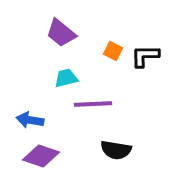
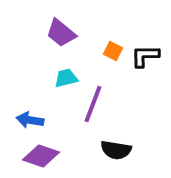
purple line: rotated 66 degrees counterclockwise
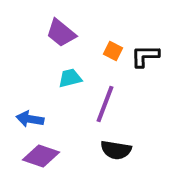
cyan trapezoid: moved 4 px right
purple line: moved 12 px right
blue arrow: moved 1 px up
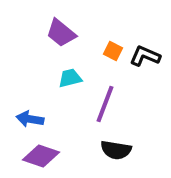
black L-shape: rotated 24 degrees clockwise
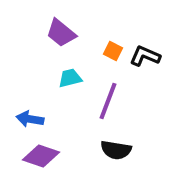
purple line: moved 3 px right, 3 px up
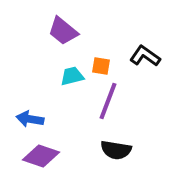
purple trapezoid: moved 2 px right, 2 px up
orange square: moved 12 px left, 15 px down; rotated 18 degrees counterclockwise
black L-shape: rotated 12 degrees clockwise
cyan trapezoid: moved 2 px right, 2 px up
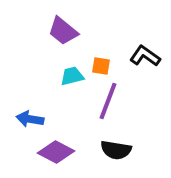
purple diamond: moved 15 px right, 4 px up; rotated 9 degrees clockwise
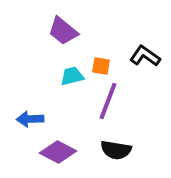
blue arrow: rotated 12 degrees counterclockwise
purple diamond: moved 2 px right
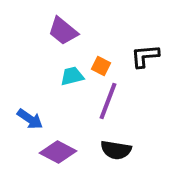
black L-shape: rotated 40 degrees counterclockwise
orange square: rotated 18 degrees clockwise
blue arrow: rotated 144 degrees counterclockwise
